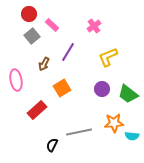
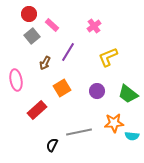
brown arrow: moved 1 px right, 1 px up
purple circle: moved 5 px left, 2 px down
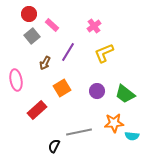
yellow L-shape: moved 4 px left, 4 px up
green trapezoid: moved 3 px left
black semicircle: moved 2 px right, 1 px down
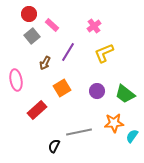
cyan semicircle: rotated 120 degrees clockwise
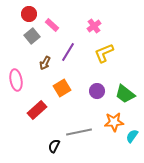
orange star: moved 1 px up
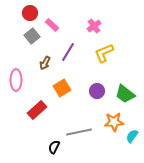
red circle: moved 1 px right, 1 px up
pink ellipse: rotated 10 degrees clockwise
black semicircle: moved 1 px down
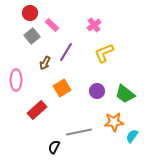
pink cross: moved 1 px up
purple line: moved 2 px left
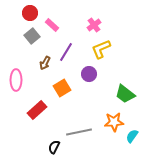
yellow L-shape: moved 3 px left, 4 px up
purple circle: moved 8 px left, 17 px up
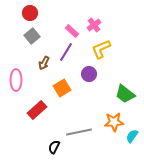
pink rectangle: moved 20 px right, 6 px down
brown arrow: moved 1 px left
